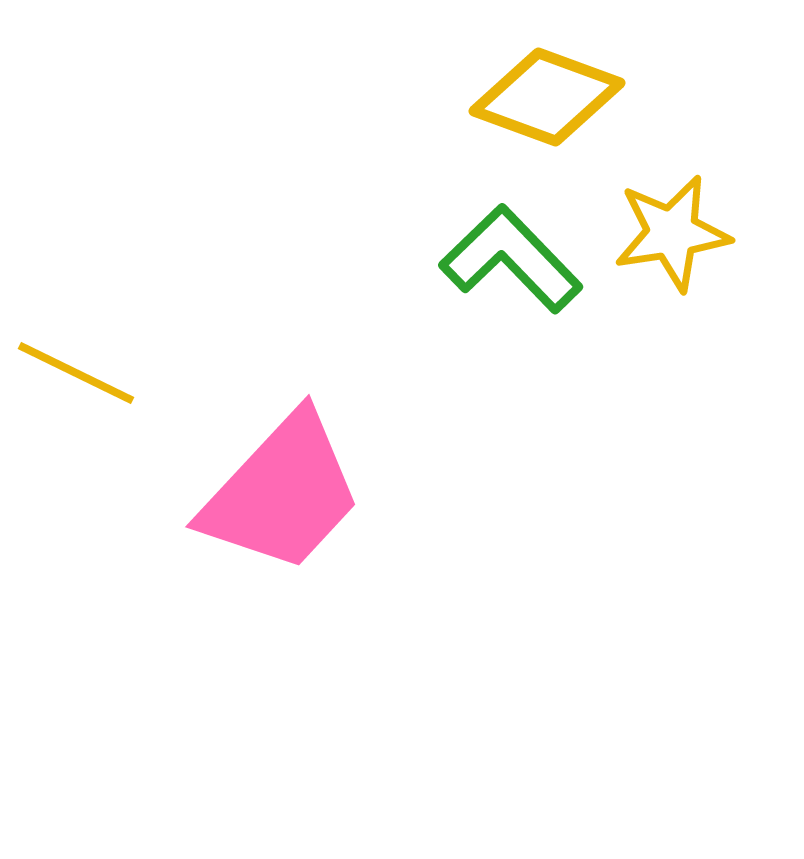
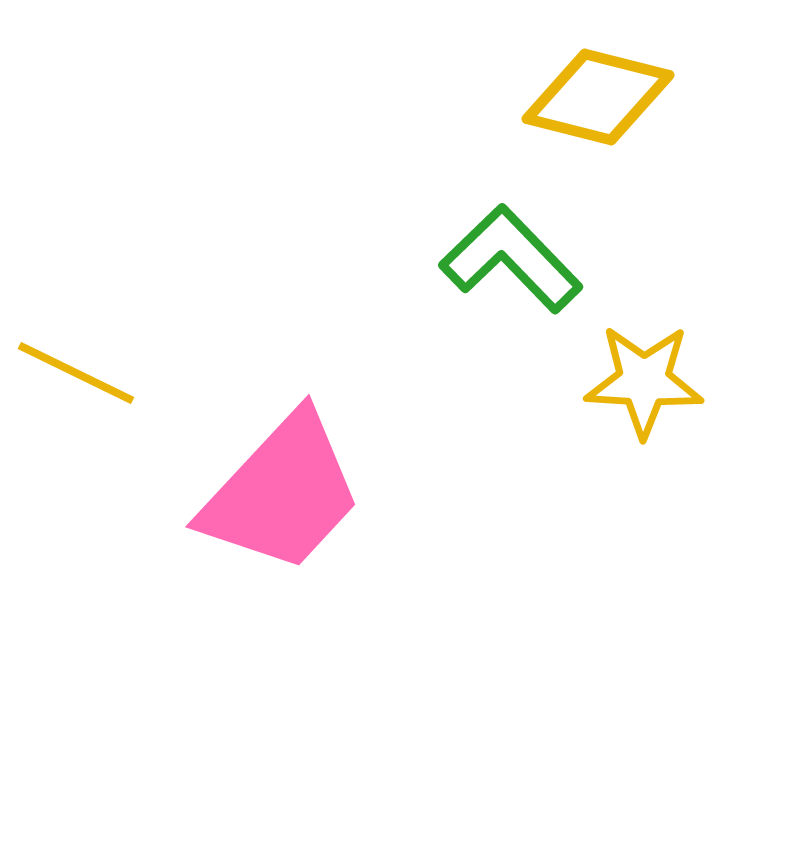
yellow diamond: moved 51 px right; rotated 6 degrees counterclockwise
yellow star: moved 28 px left, 148 px down; rotated 12 degrees clockwise
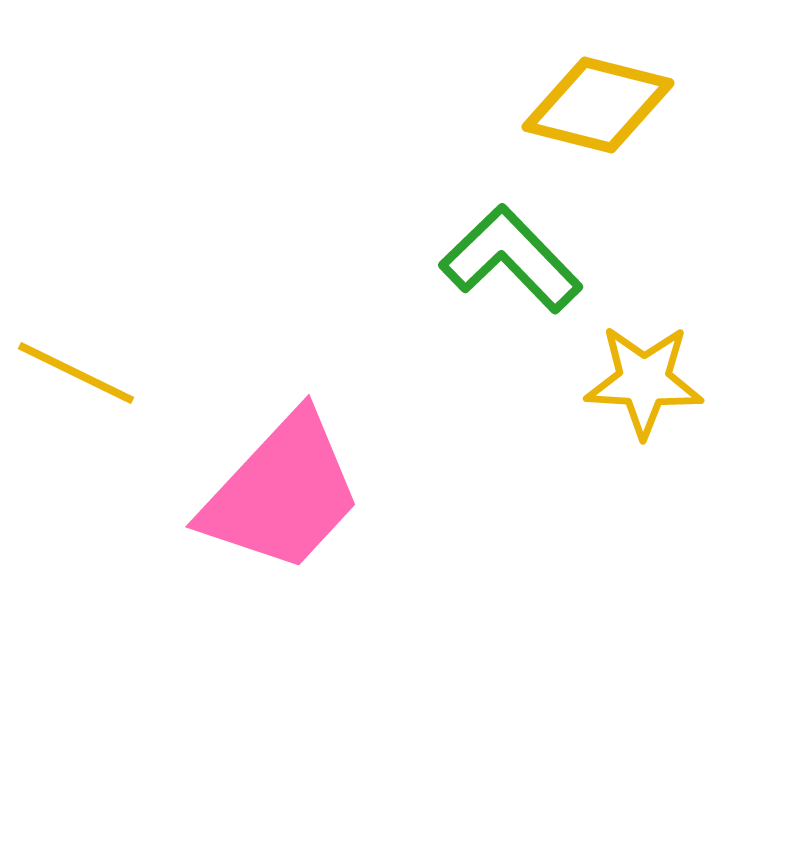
yellow diamond: moved 8 px down
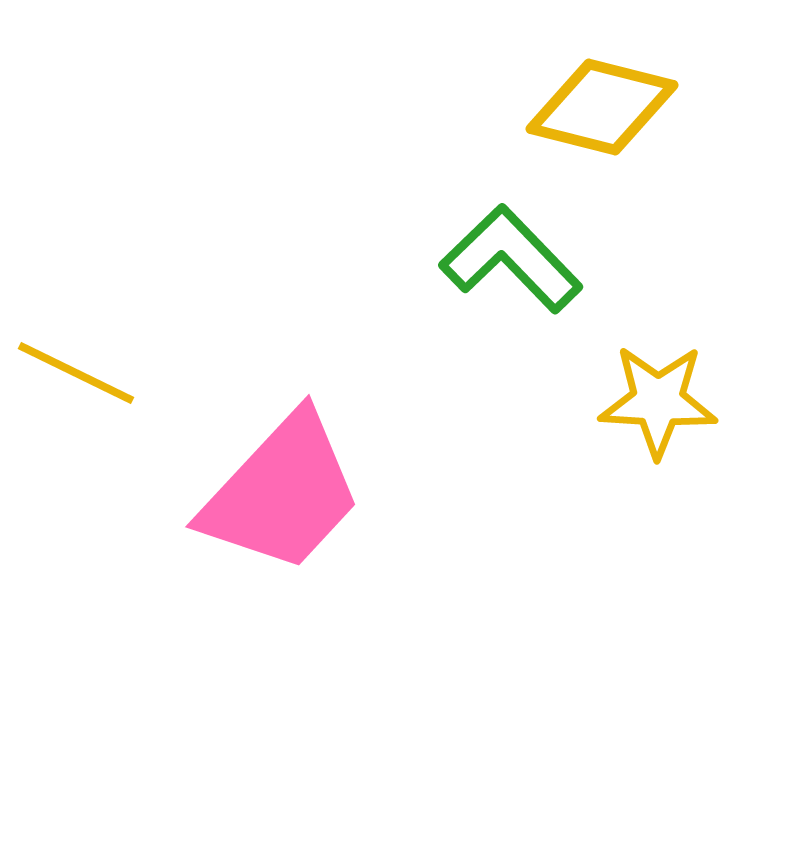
yellow diamond: moved 4 px right, 2 px down
yellow star: moved 14 px right, 20 px down
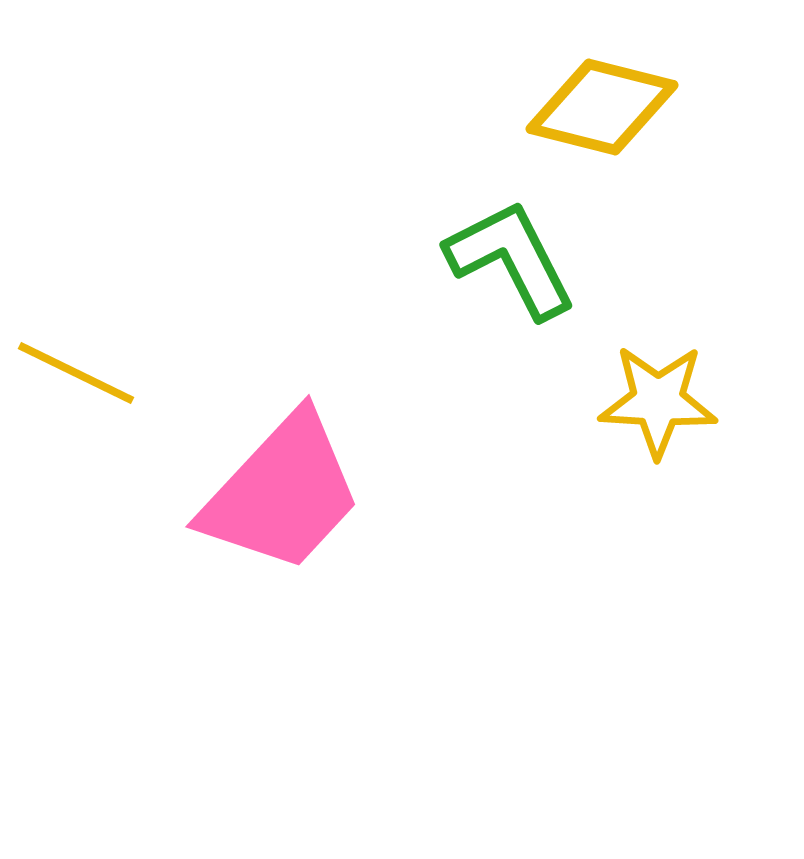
green L-shape: rotated 17 degrees clockwise
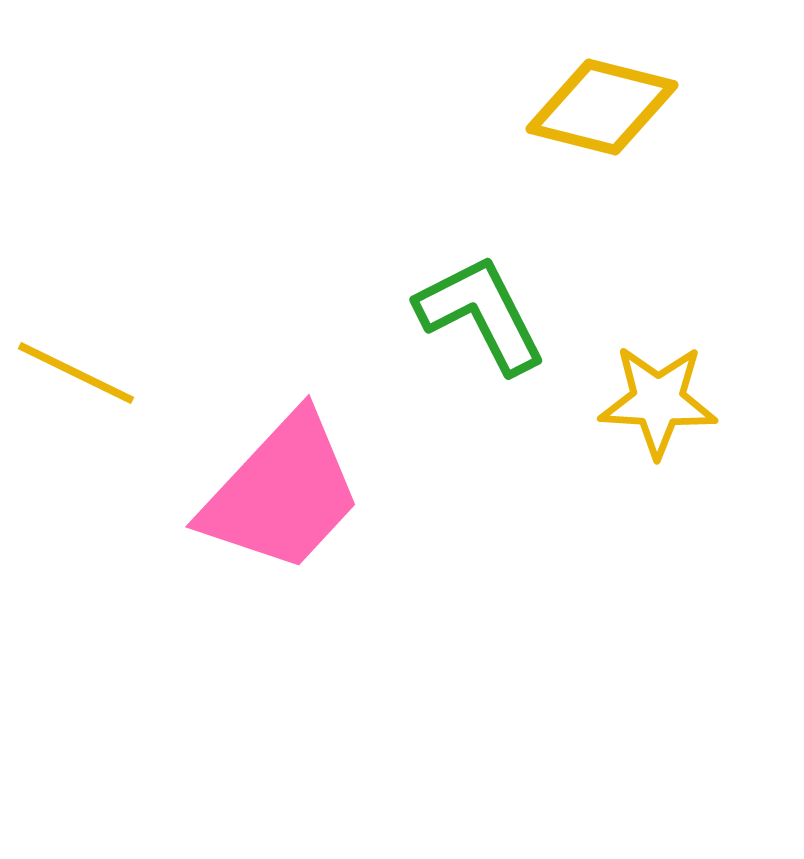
green L-shape: moved 30 px left, 55 px down
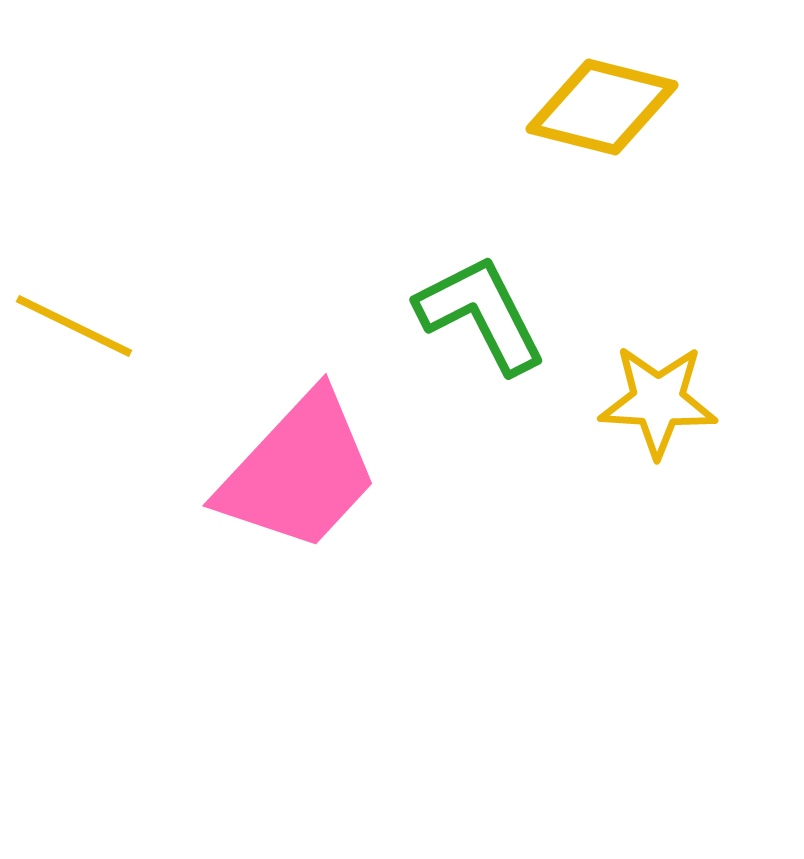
yellow line: moved 2 px left, 47 px up
pink trapezoid: moved 17 px right, 21 px up
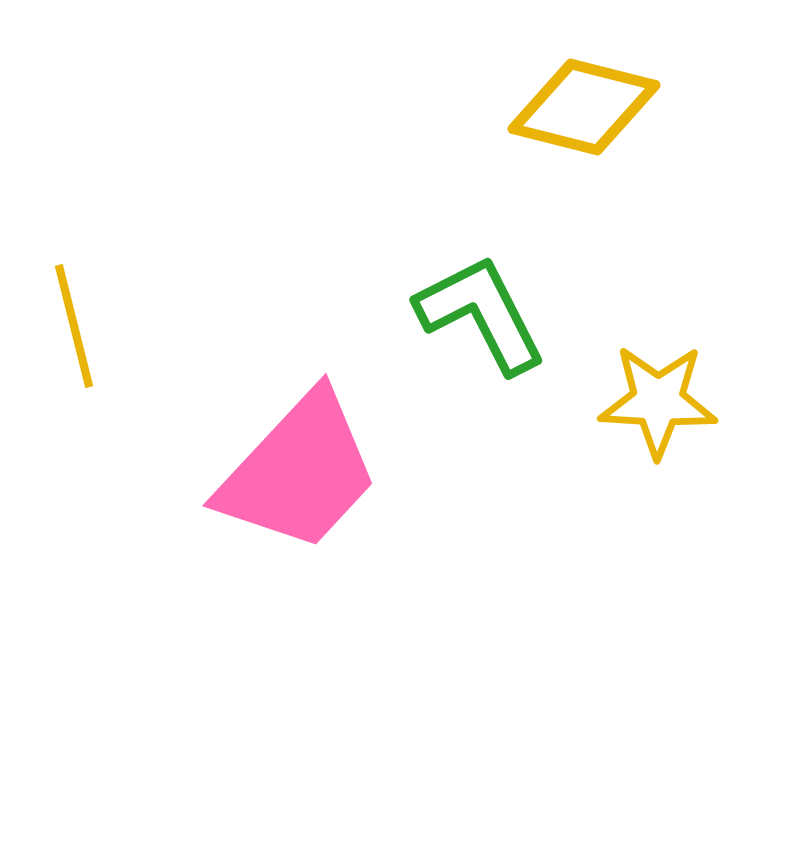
yellow diamond: moved 18 px left
yellow line: rotated 50 degrees clockwise
